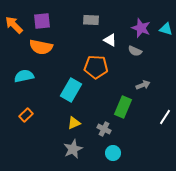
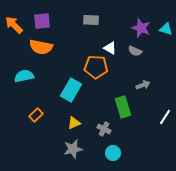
white triangle: moved 8 px down
green rectangle: rotated 40 degrees counterclockwise
orange rectangle: moved 10 px right
gray star: rotated 12 degrees clockwise
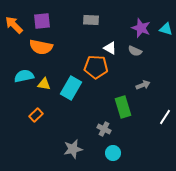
cyan rectangle: moved 2 px up
yellow triangle: moved 30 px left, 39 px up; rotated 32 degrees clockwise
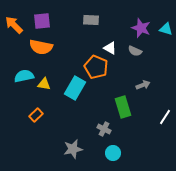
orange pentagon: rotated 20 degrees clockwise
cyan rectangle: moved 4 px right
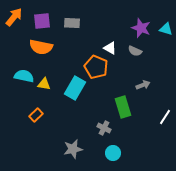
gray rectangle: moved 19 px left, 3 px down
orange arrow: moved 8 px up; rotated 84 degrees clockwise
cyan semicircle: rotated 24 degrees clockwise
gray cross: moved 1 px up
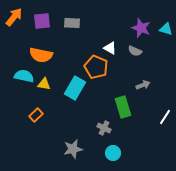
orange semicircle: moved 8 px down
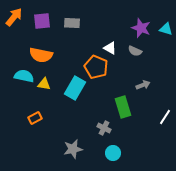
orange rectangle: moved 1 px left, 3 px down; rotated 16 degrees clockwise
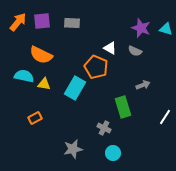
orange arrow: moved 4 px right, 5 px down
orange semicircle: rotated 15 degrees clockwise
